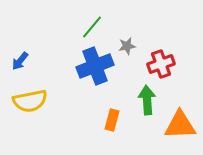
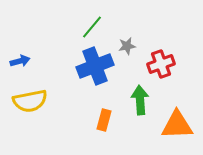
blue arrow: rotated 144 degrees counterclockwise
green arrow: moved 7 px left
orange rectangle: moved 8 px left
orange triangle: moved 3 px left
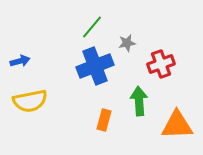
gray star: moved 3 px up
green arrow: moved 1 px left, 1 px down
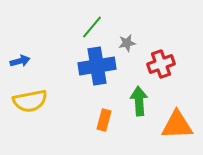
blue cross: moved 2 px right; rotated 12 degrees clockwise
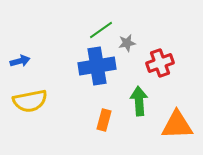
green line: moved 9 px right, 3 px down; rotated 15 degrees clockwise
red cross: moved 1 px left, 1 px up
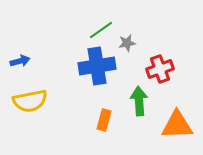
red cross: moved 6 px down
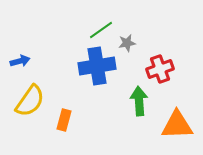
yellow semicircle: rotated 44 degrees counterclockwise
orange rectangle: moved 40 px left
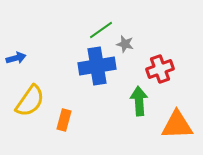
gray star: moved 2 px left, 1 px down; rotated 24 degrees clockwise
blue arrow: moved 4 px left, 3 px up
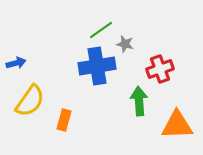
blue arrow: moved 5 px down
